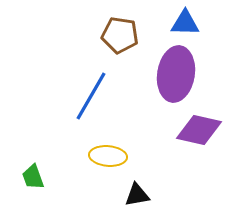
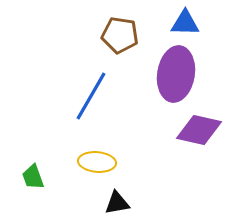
yellow ellipse: moved 11 px left, 6 px down
black triangle: moved 20 px left, 8 px down
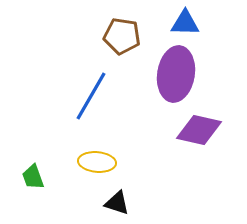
brown pentagon: moved 2 px right, 1 px down
black triangle: rotated 28 degrees clockwise
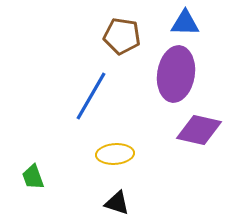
yellow ellipse: moved 18 px right, 8 px up; rotated 9 degrees counterclockwise
